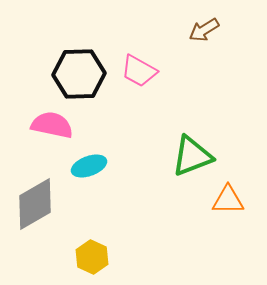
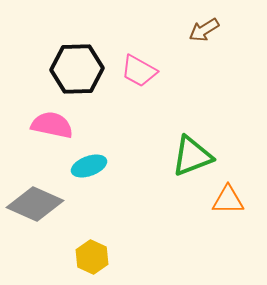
black hexagon: moved 2 px left, 5 px up
gray diamond: rotated 54 degrees clockwise
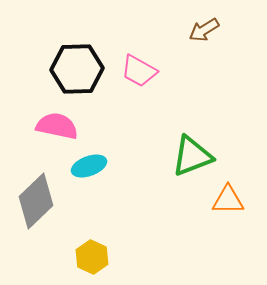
pink semicircle: moved 5 px right, 1 px down
gray diamond: moved 1 px right, 3 px up; rotated 68 degrees counterclockwise
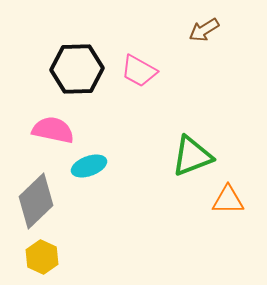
pink semicircle: moved 4 px left, 4 px down
yellow hexagon: moved 50 px left
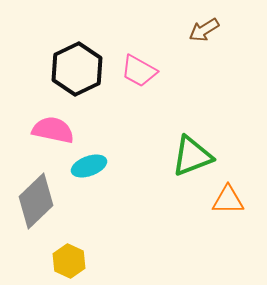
black hexagon: rotated 24 degrees counterclockwise
yellow hexagon: moved 27 px right, 4 px down
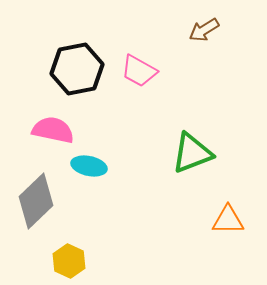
black hexagon: rotated 15 degrees clockwise
green triangle: moved 3 px up
cyan ellipse: rotated 32 degrees clockwise
orange triangle: moved 20 px down
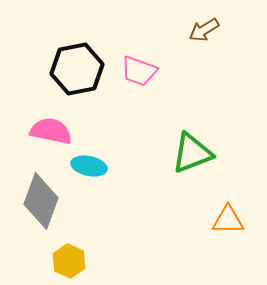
pink trapezoid: rotated 9 degrees counterclockwise
pink semicircle: moved 2 px left, 1 px down
gray diamond: moved 5 px right; rotated 26 degrees counterclockwise
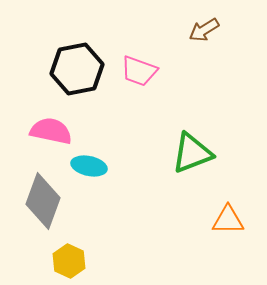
gray diamond: moved 2 px right
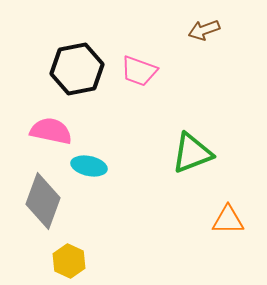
brown arrow: rotated 12 degrees clockwise
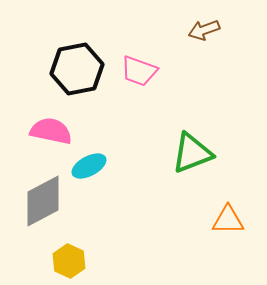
cyan ellipse: rotated 40 degrees counterclockwise
gray diamond: rotated 42 degrees clockwise
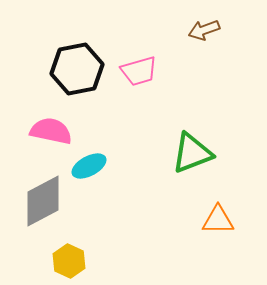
pink trapezoid: rotated 36 degrees counterclockwise
orange triangle: moved 10 px left
